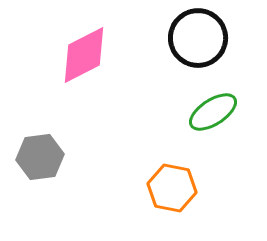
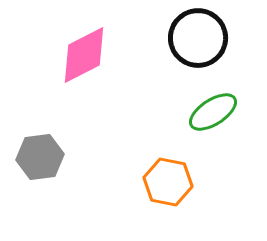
orange hexagon: moved 4 px left, 6 px up
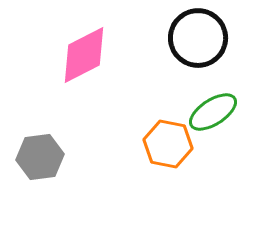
orange hexagon: moved 38 px up
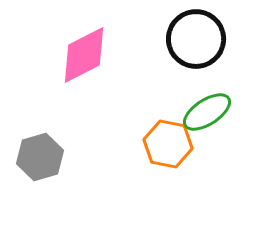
black circle: moved 2 px left, 1 px down
green ellipse: moved 6 px left
gray hexagon: rotated 9 degrees counterclockwise
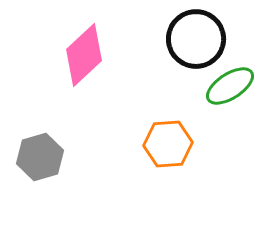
pink diamond: rotated 16 degrees counterclockwise
green ellipse: moved 23 px right, 26 px up
orange hexagon: rotated 15 degrees counterclockwise
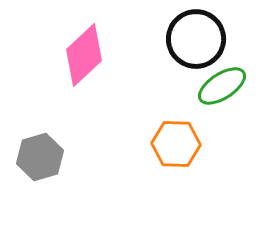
green ellipse: moved 8 px left
orange hexagon: moved 8 px right; rotated 6 degrees clockwise
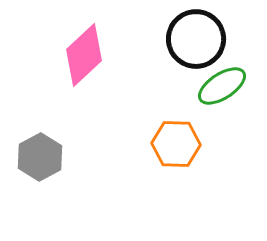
gray hexagon: rotated 12 degrees counterclockwise
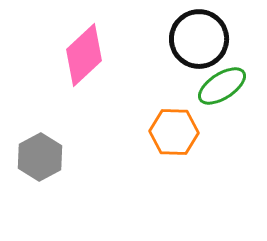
black circle: moved 3 px right
orange hexagon: moved 2 px left, 12 px up
